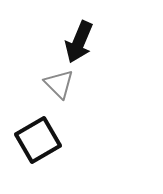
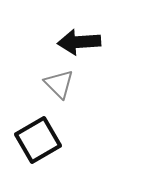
black arrow: rotated 63 degrees clockwise
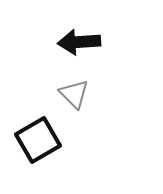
gray triangle: moved 15 px right, 10 px down
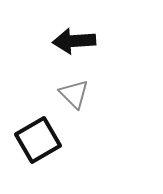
black arrow: moved 5 px left, 1 px up
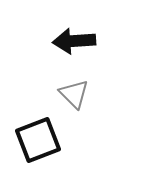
black square: rotated 9 degrees clockwise
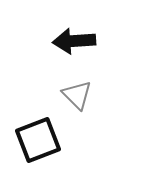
gray triangle: moved 3 px right, 1 px down
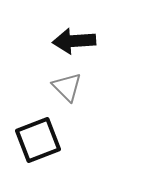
gray triangle: moved 10 px left, 8 px up
